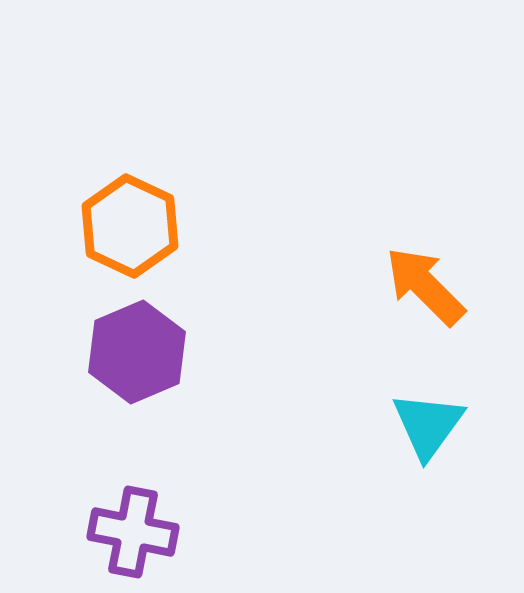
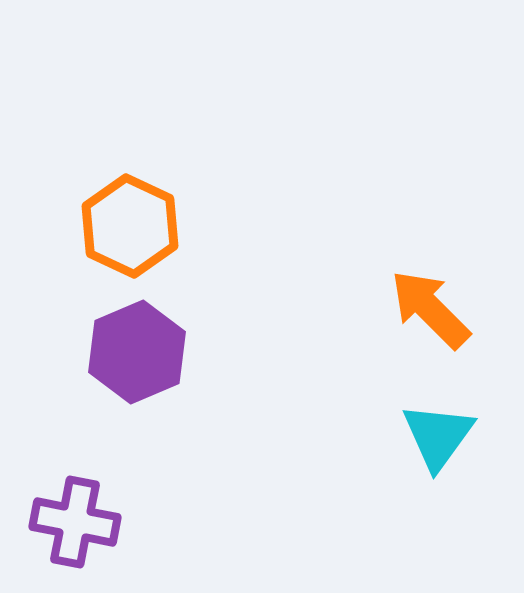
orange arrow: moved 5 px right, 23 px down
cyan triangle: moved 10 px right, 11 px down
purple cross: moved 58 px left, 10 px up
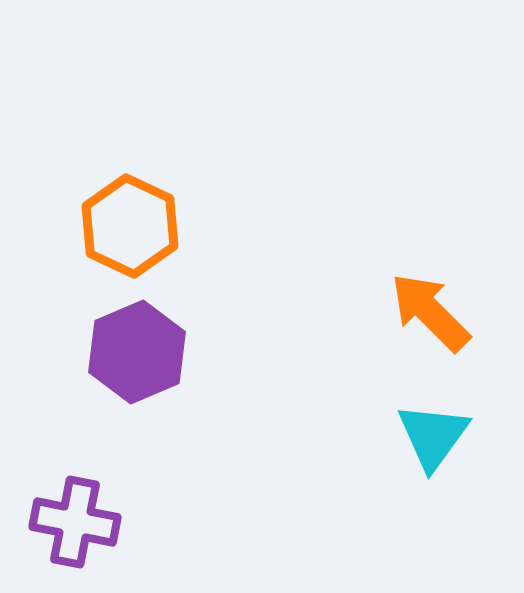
orange arrow: moved 3 px down
cyan triangle: moved 5 px left
